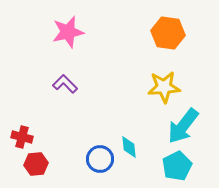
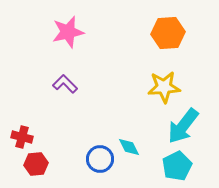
orange hexagon: rotated 12 degrees counterclockwise
cyan diamond: rotated 20 degrees counterclockwise
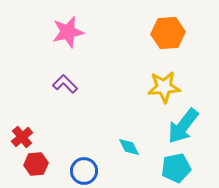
red cross: rotated 35 degrees clockwise
blue circle: moved 16 px left, 12 px down
cyan pentagon: moved 1 px left, 2 px down; rotated 16 degrees clockwise
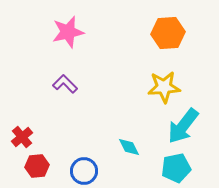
red hexagon: moved 1 px right, 2 px down
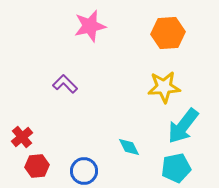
pink star: moved 22 px right, 6 px up
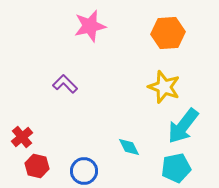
yellow star: rotated 24 degrees clockwise
red hexagon: rotated 20 degrees clockwise
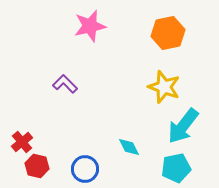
orange hexagon: rotated 8 degrees counterclockwise
red cross: moved 5 px down
blue circle: moved 1 px right, 2 px up
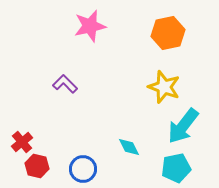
blue circle: moved 2 px left
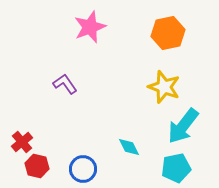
pink star: moved 1 px down; rotated 8 degrees counterclockwise
purple L-shape: rotated 10 degrees clockwise
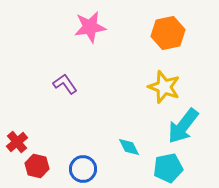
pink star: rotated 12 degrees clockwise
red cross: moved 5 px left
cyan pentagon: moved 8 px left
